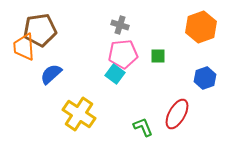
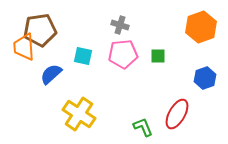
cyan square: moved 32 px left, 18 px up; rotated 24 degrees counterclockwise
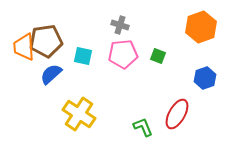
brown pentagon: moved 6 px right, 11 px down
green square: rotated 21 degrees clockwise
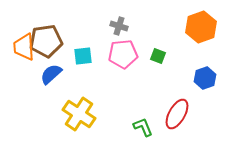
gray cross: moved 1 px left, 1 px down
cyan square: rotated 18 degrees counterclockwise
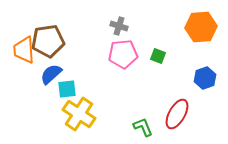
orange hexagon: rotated 16 degrees clockwise
brown pentagon: moved 2 px right
orange trapezoid: moved 3 px down
cyan square: moved 16 px left, 33 px down
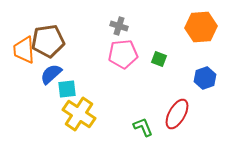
green square: moved 1 px right, 3 px down
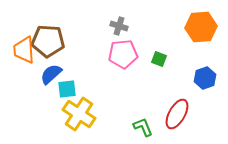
brown pentagon: rotated 12 degrees clockwise
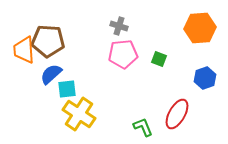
orange hexagon: moved 1 px left, 1 px down
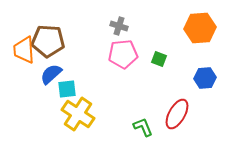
blue hexagon: rotated 15 degrees clockwise
yellow cross: moved 1 px left
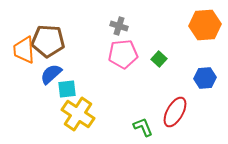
orange hexagon: moved 5 px right, 3 px up
green square: rotated 21 degrees clockwise
red ellipse: moved 2 px left, 2 px up
